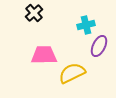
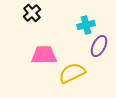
black cross: moved 2 px left
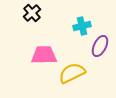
cyan cross: moved 4 px left, 1 px down
purple ellipse: moved 1 px right
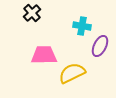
cyan cross: rotated 24 degrees clockwise
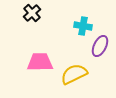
cyan cross: moved 1 px right
pink trapezoid: moved 4 px left, 7 px down
yellow semicircle: moved 2 px right, 1 px down
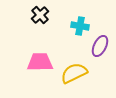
black cross: moved 8 px right, 2 px down
cyan cross: moved 3 px left
yellow semicircle: moved 1 px up
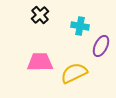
purple ellipse: moved 1 px right
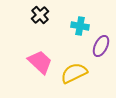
pink trapezoid: rotated 44 degrees clockwise
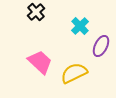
black cross: moved 4 px left, 3 px up
cyan cross: rotated 36 degrees clockwise
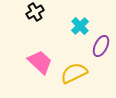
black cross: moved 1 px left; rotated 12 degrees clockwise
